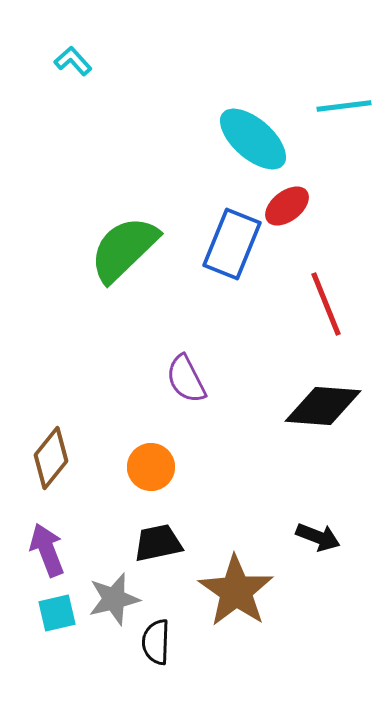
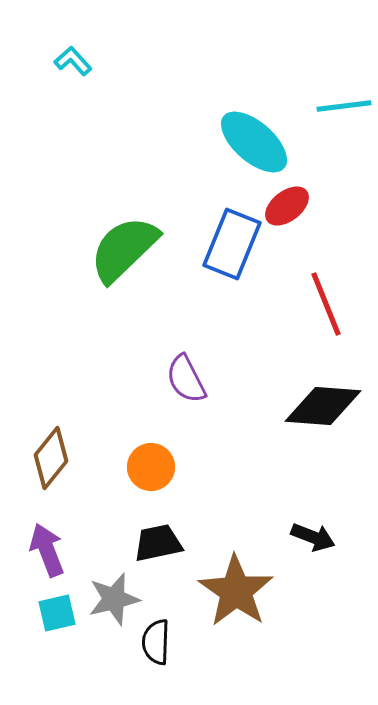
cyan ellipse: moved 1 px right, 3 px down
black arrow: moved 5 px left
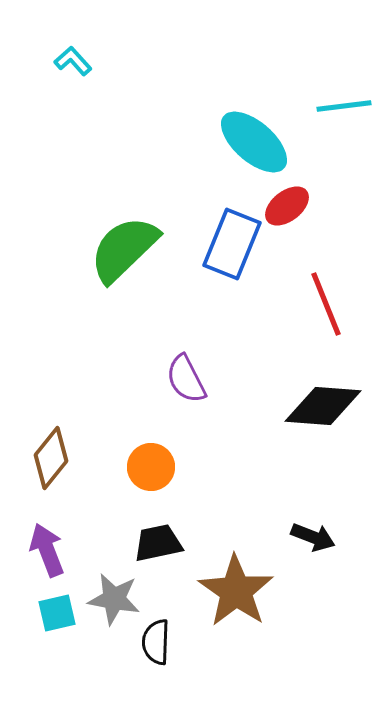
gray star: rotated 24 degrees clockwise
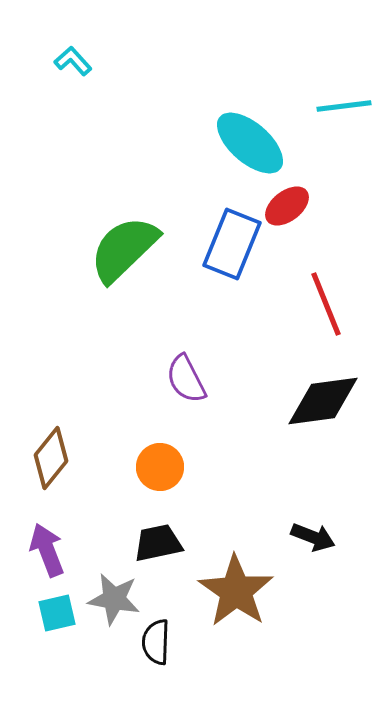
cyan ellipse: moved 4 px left, 1 px down
black diamond: moved 5 px up; rotated 12 degrees counterclockwise
orange circle: moved 9 px right
